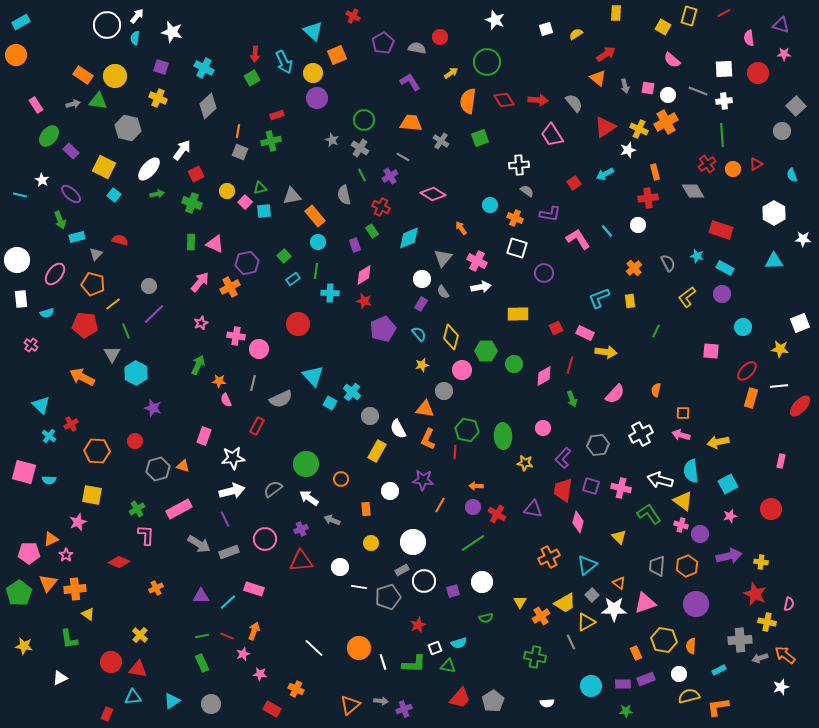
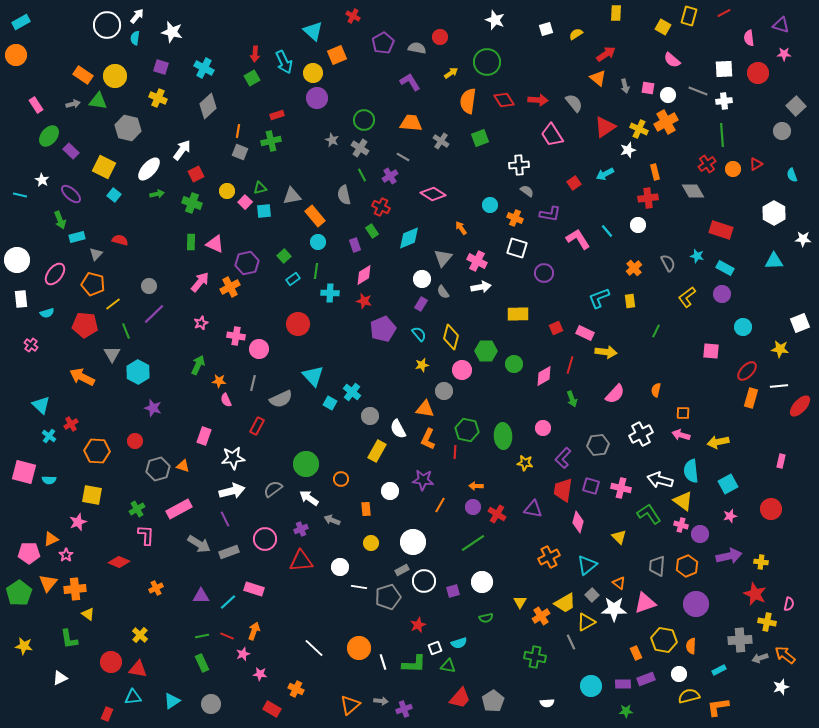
cyan hexagon at (136, 373): moved 2 px right, 1 px up
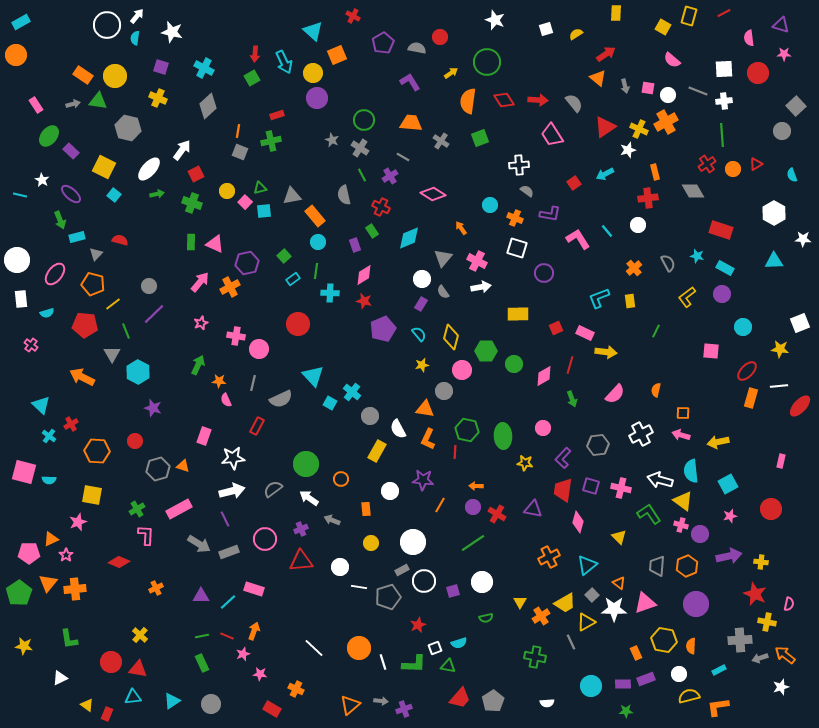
yellow triangle at (88, 614): moved 1 px left, 91 px down
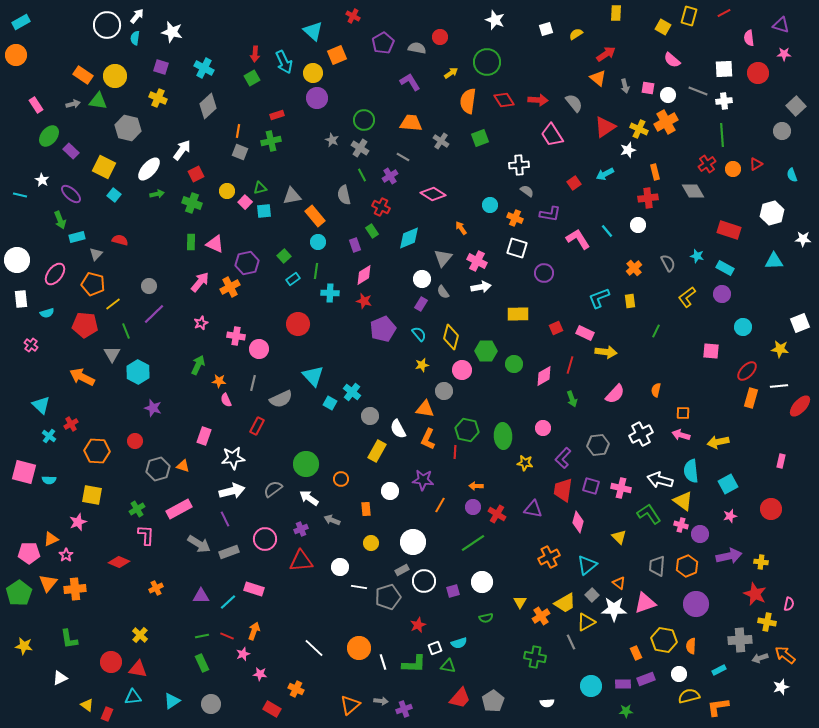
white hexagon at (774, 213): moved 2 px left; rotated 15 degrees clockwise
red rectangle at (721, 230): moved 8 px right
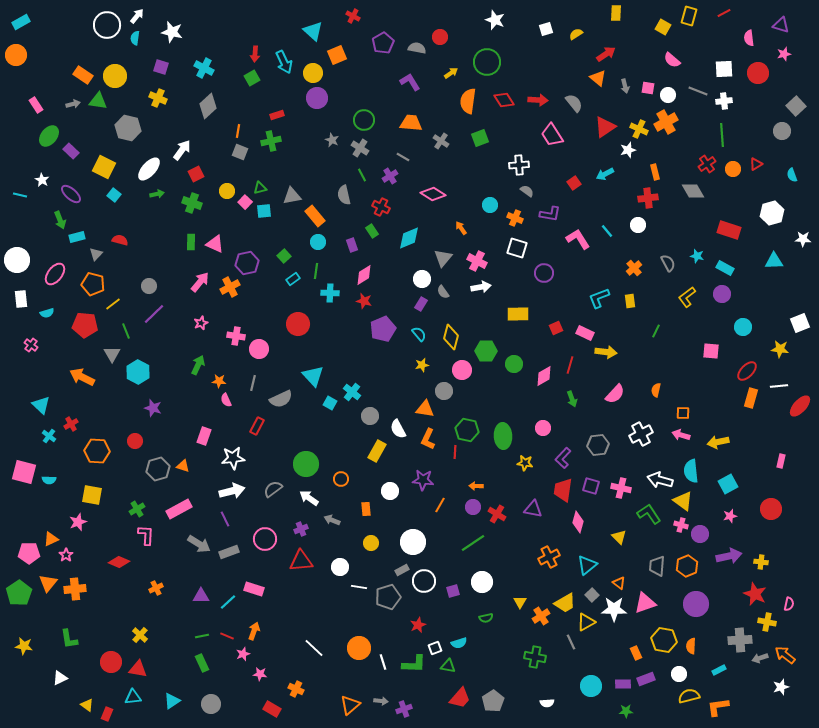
pink star at (784, 54): rotated 16 degrees counterclockwise
purple rectangle at (355, 245): moved 3 px left
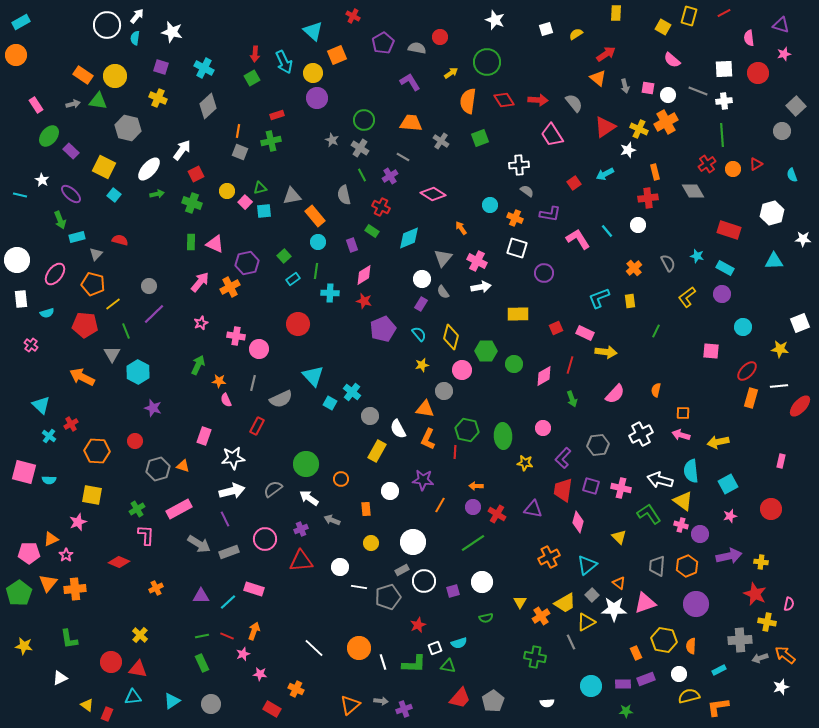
green rectangle at (372, 231): rotated 24 degrees counterclockwise
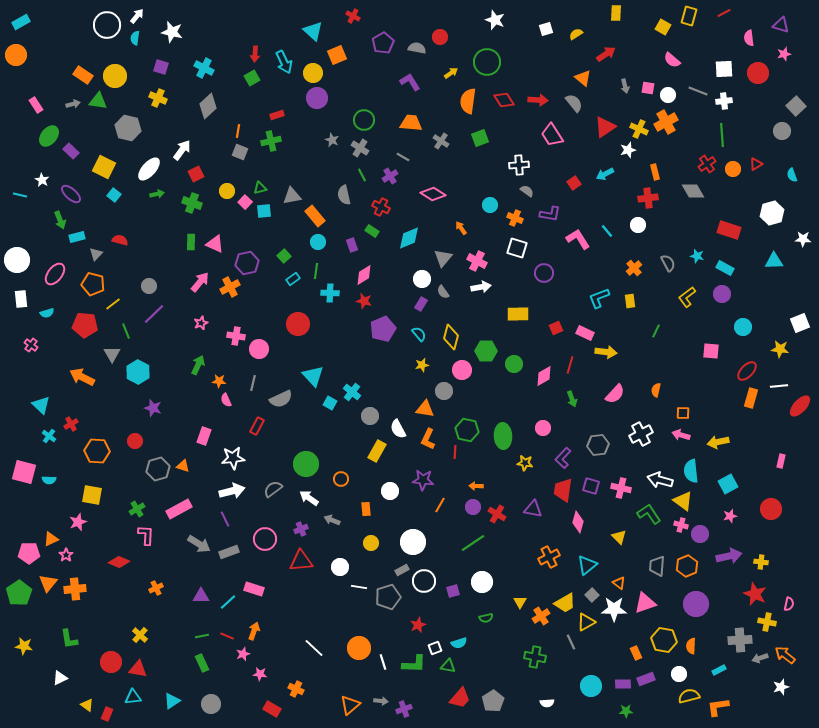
orange triangle at (598, 78): moved 15 px left
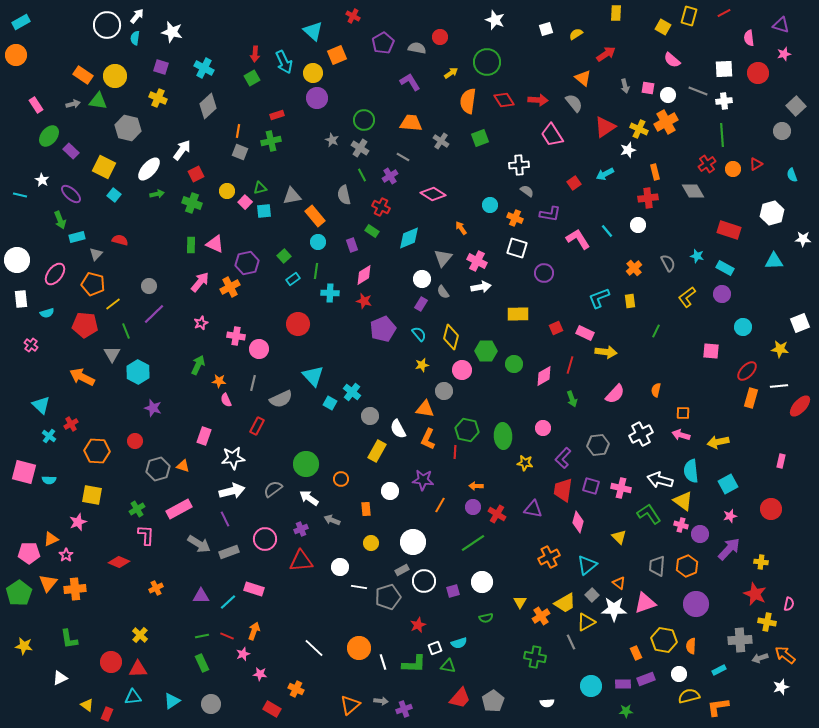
green rectangle at (191, 242): moved 3 px down
purple arrow at (729, 556): moved 7 px up; rotated 35 degrees counterclockwise
red triangle at (138, 669): rotated 12 degrees counterclockwise
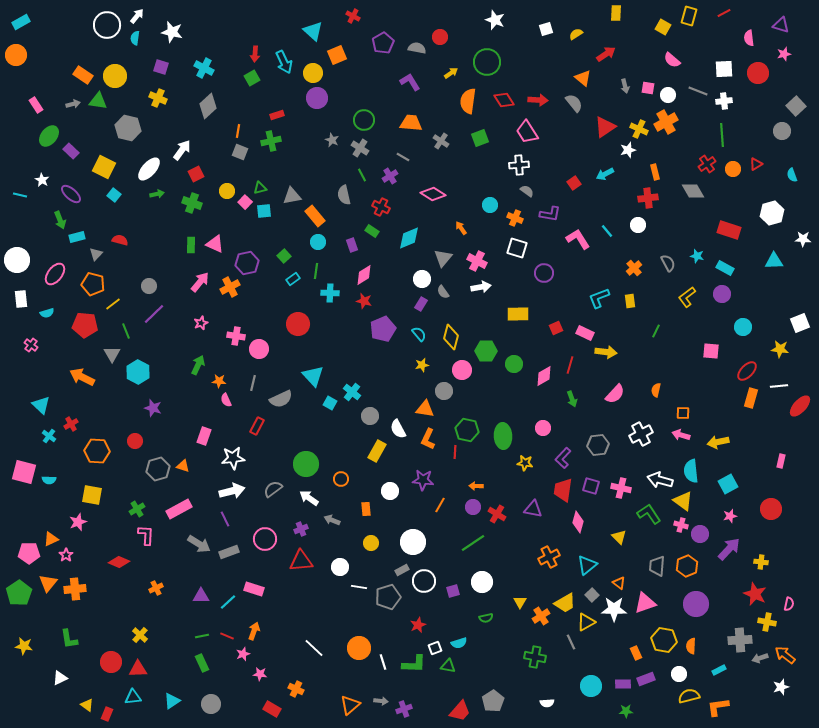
pink trapezoid at (552, 135): moved 25 px left, 3 px up
red trapezoid at (460, 698): moved 13 px down
